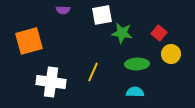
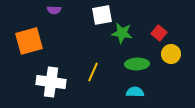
purple semicircle: moved 9 px left
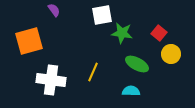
purple semicircle: rotated 128 degrees counterclockwise
green ellipse: rotated 30 degrees clockwise
white cross: moved 2 px up
cyan semicircle: moved 4 px left, 1 px up
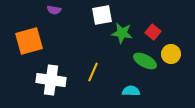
purple semicircle: rotated 136 degrees clockwise
red square: moved 6 px left, 1 px up
green ellipse: moved 8 px right, 3 px up
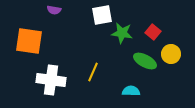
orange square: rotated 24 degrees clockwise
